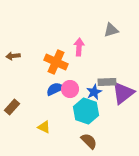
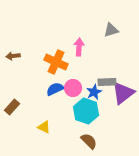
pink circle: moved 3 px right, 1 px up
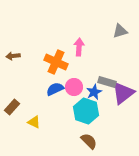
gray triangle: moved 9 px right, 1 px down
gray rectangle: rotated 18 degrees clockwise
pink circle: moved 1 px right, 1 px up
yellow triangle: moved 10 px left, 5 px up
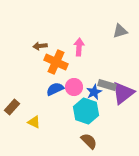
brown arrow: moved 27 px right, 10 px up
gray rectangle: moved 3 px down
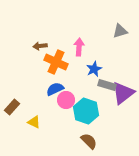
pink circle: moved 8 px left, 13 px down
blue star: moved 23 px up
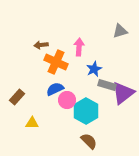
brown arrow: moved 1 px right, 1 px up
pink circle: moved 1 px right
brown rectangle: moved 5 px right, 10 px up
cyan hexagon: rotated 10 degrees clockwise
yellow triangle: moved 2 px left, 1 px down; rotated 24 degrees counterclockwise
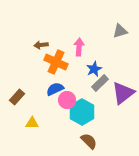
gray rectangle: moved 7 px left, 2 px up; rotated 60 degrees counterclockwise
cyan hexagon: moved 4 px left, 1 px down
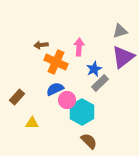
purple triangle: moved 36 px up
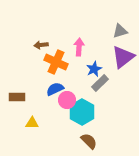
brown rectangle: rotated 49 degrees clockwise
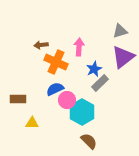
brown rectangle: moved 1 px right, 2 px down
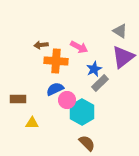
gray triangle: rotated 49 degrees clockwise
pink arrow: rotated 114 degrees clockwise
orange cross: moved 1 px up; rotated 20 degrees counterclockwise
brown semicircle: moved 2 px left, 2 px down
